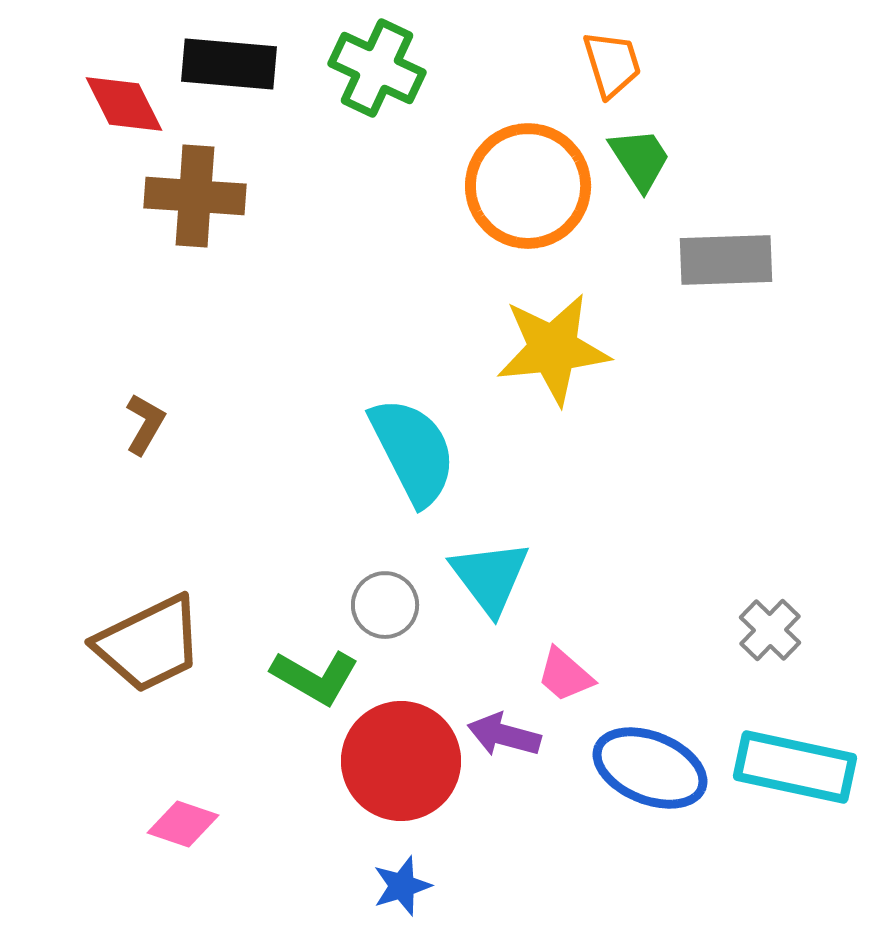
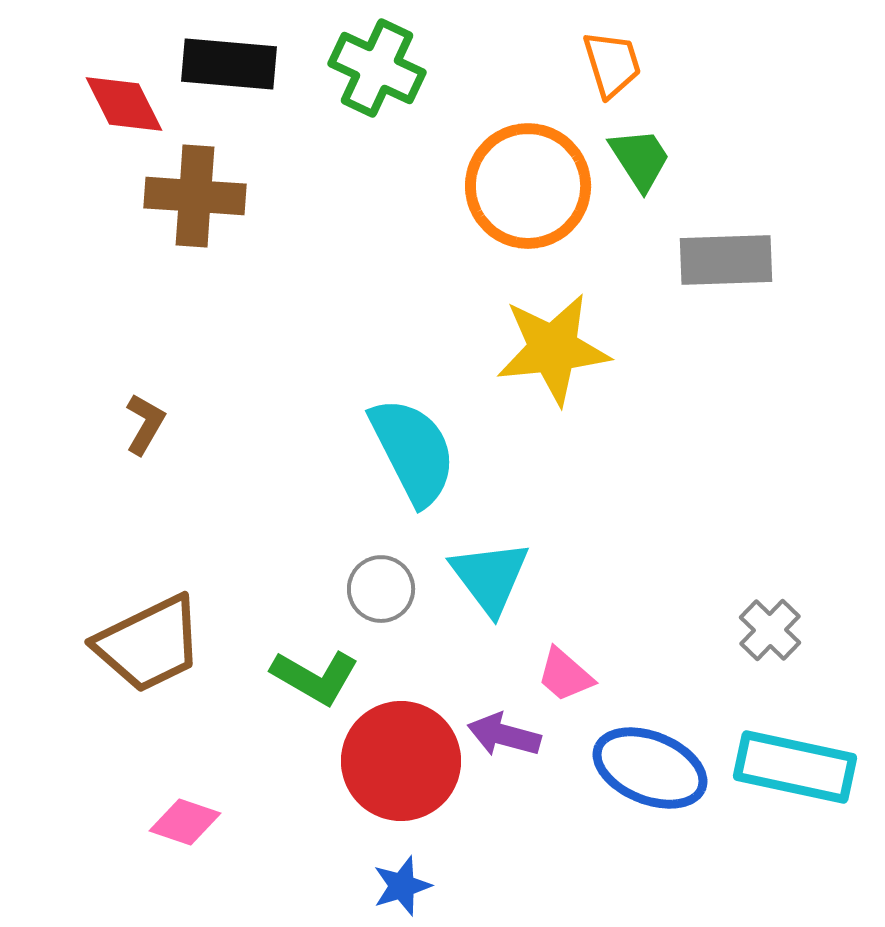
gray circle: moved 4 px left, 16 px up
pink diamond: moved 2 px right, 2 px up
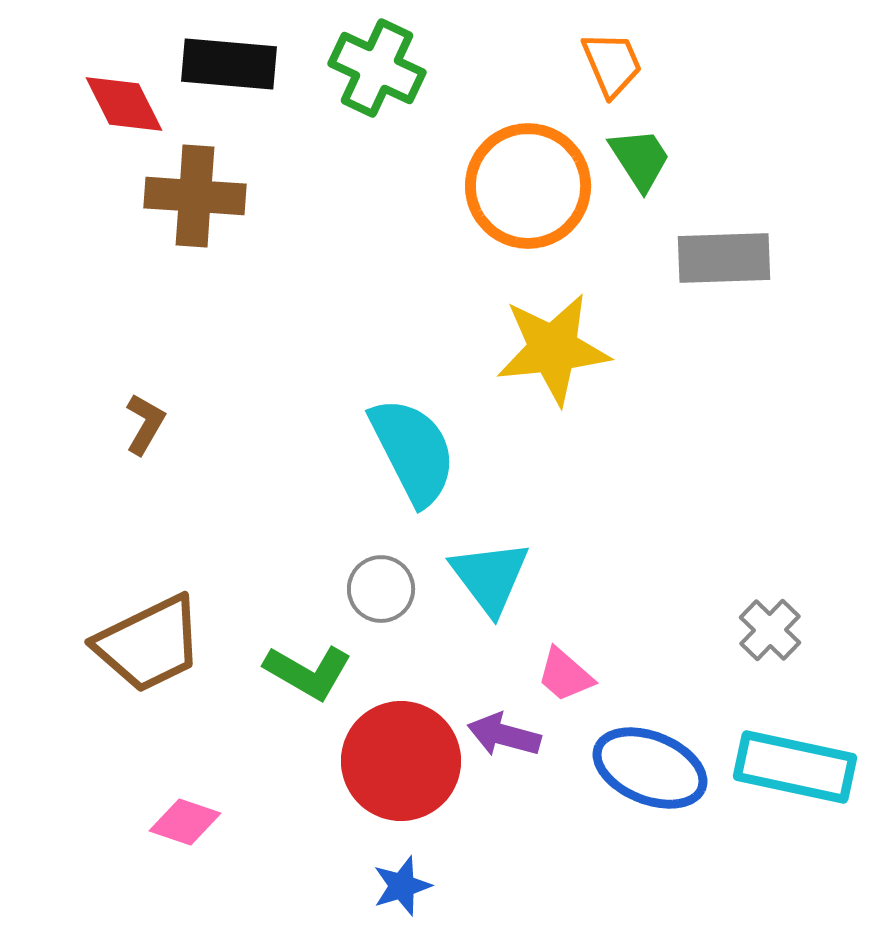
orange trapezoid: rotated 6 degrees counterclockwise
gray rectangle: moved 2 px left, 2 px up
green L-shape: moved 7 px left, 5 px up
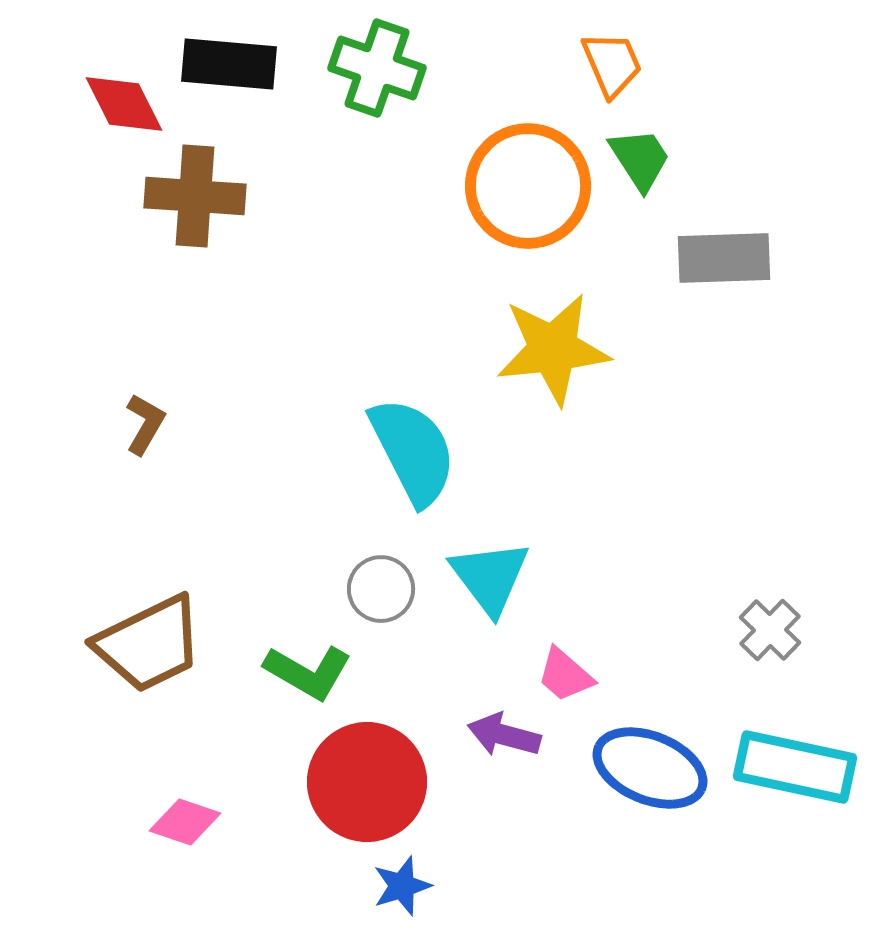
green cross: rotated 6 degrees counterclockwise
red circle: moved 34 px left, 21 px down
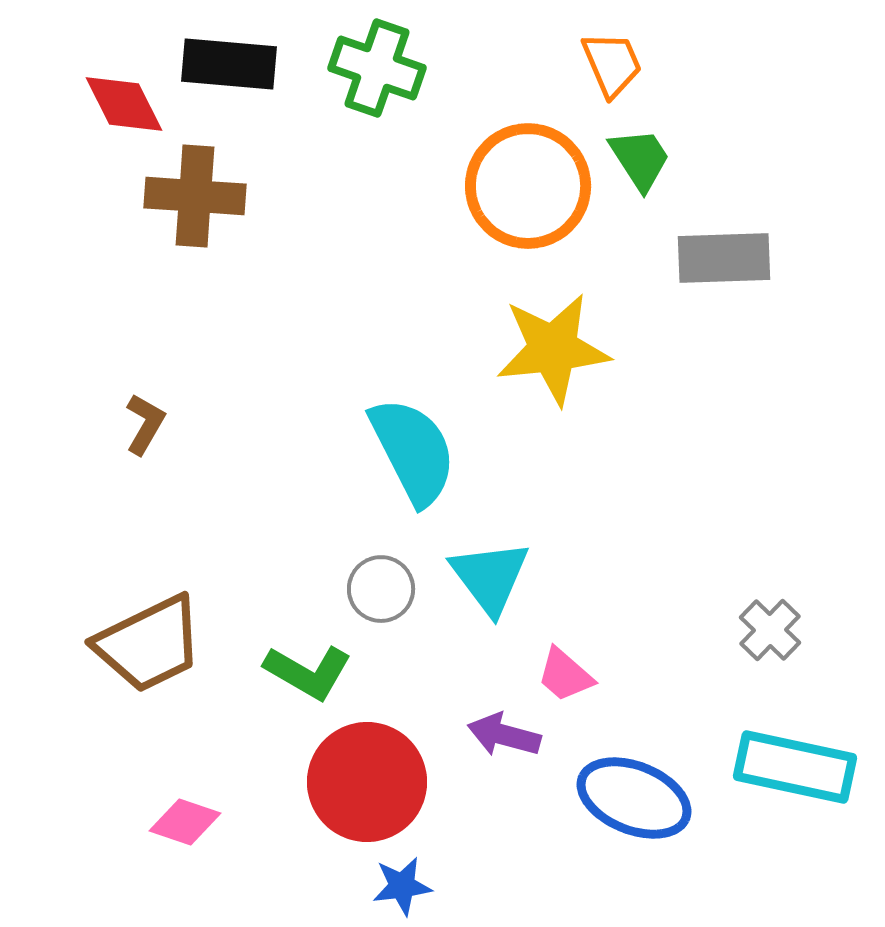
blue ellipse: moved 16 px left, 30 px down
blue star: rotated 10 degrees clockwise
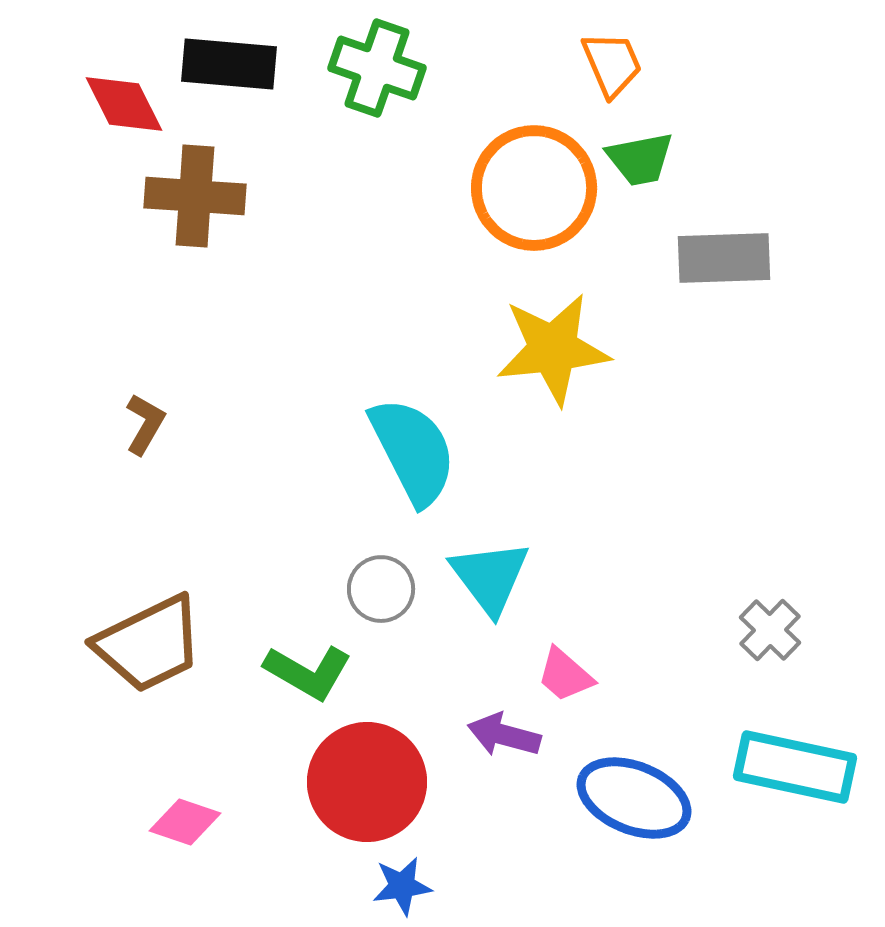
green trapezoid: rotated 112 degrees clockwise
orange circle: moved 6 px right, 2 px down
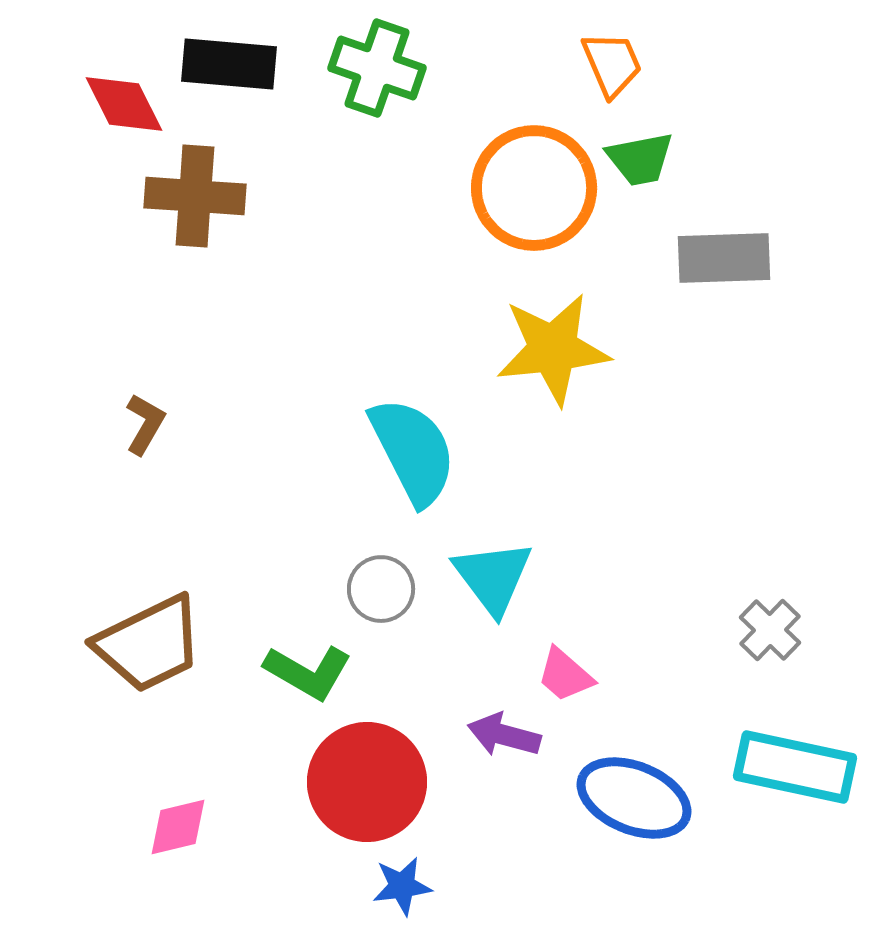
cyan triangle: moved 3 px right
pink diamond: moved 7 px left, 5 px down; rotated 32 degrees counterclockwise
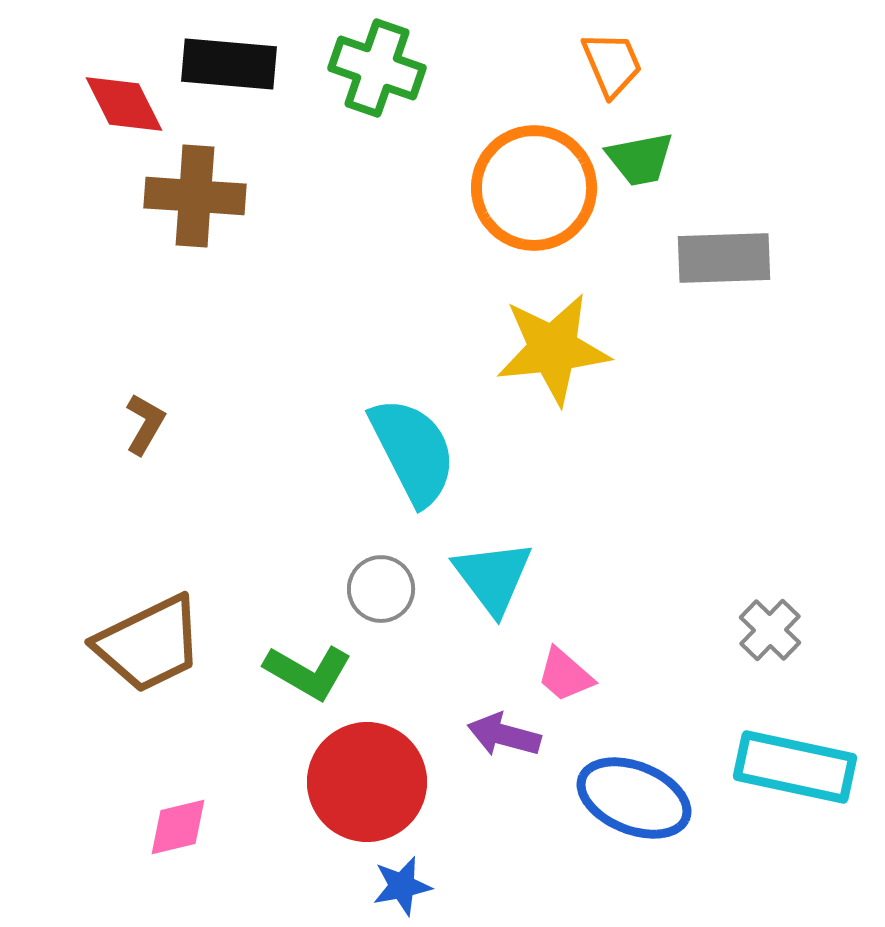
blue star: rotated 4 degrees counterclockwise
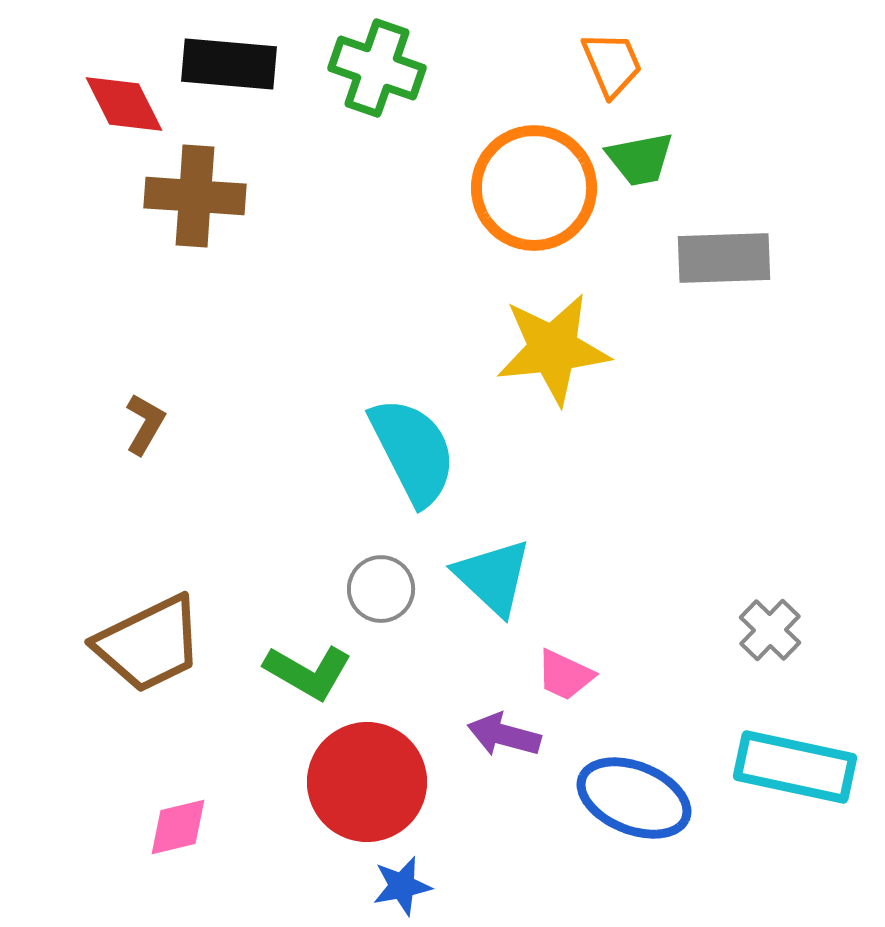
cyan triangle: rotated 10 degrees counterclockwise
pink trapezoid: rotated 16 degrees counterclockwise
